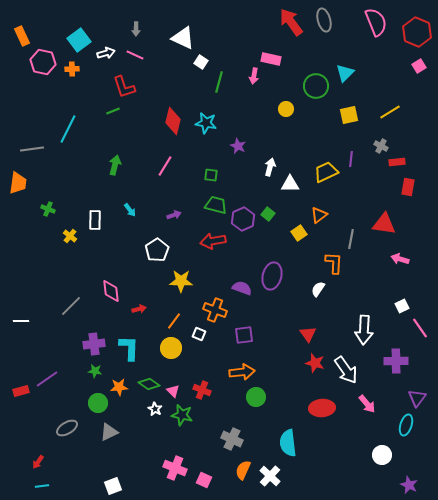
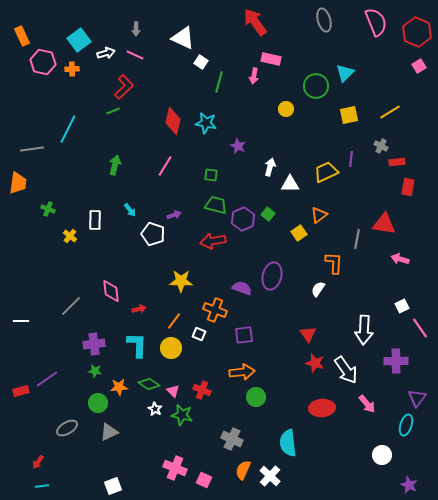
red arrow at (291, 22): moved 36 px left
red L-shape at (124, 87): rotated 115 degrees counterclockwise
gray line at (351, 239): moved 6 px right
white pentagon at (157, 250): moved 4 px left, 16 px up; rotated 20 degrees counterclockwise
cyan L-shape at (129, 348): moved 8 px right, 3 px up
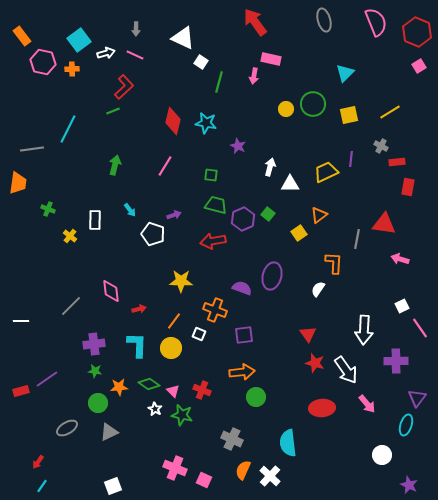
orange rectangle at (22, 36): rotated 12 degrees counterclockwise
green circle at (316, 86): moved 3 px left, 18 px down
cyan line at (42, 486): rotated 48 degrees counterclockwise
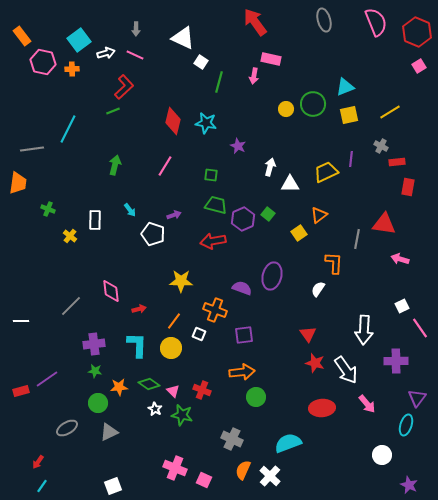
cyan triangle at (345, 73): moved 14 px down; rotated 24 degrees clockwise
cyan semicircle at (288, 443): rotated 76 degrees clockwise
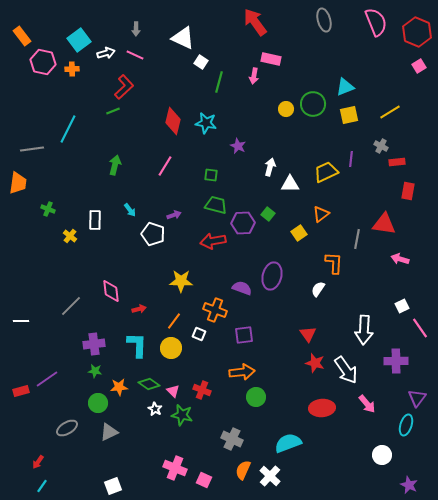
red rectangle at (408, 187): moved 4 px down
orange triangle at (319, 215): moved 2 px right, 1 px up
purple hexagon at (243, 219): moved 4 px down; rotated 20 degrees clockwise
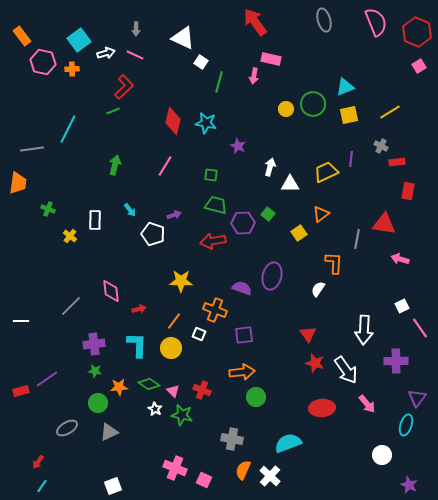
gray cross at (232, 439): rotated 15 degrees counterclockwise
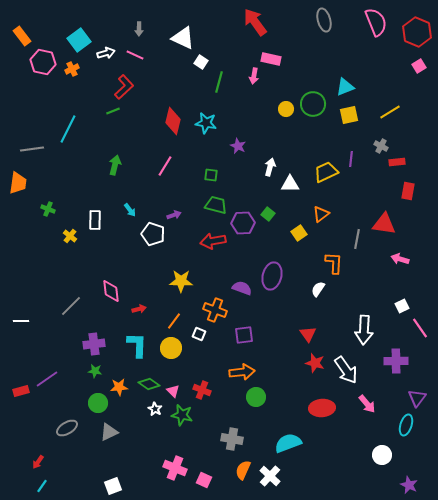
gray arrow at (136, 29): moved 3 px right
orange cross at (72, 69): rotated 24 degrees counterclockwise
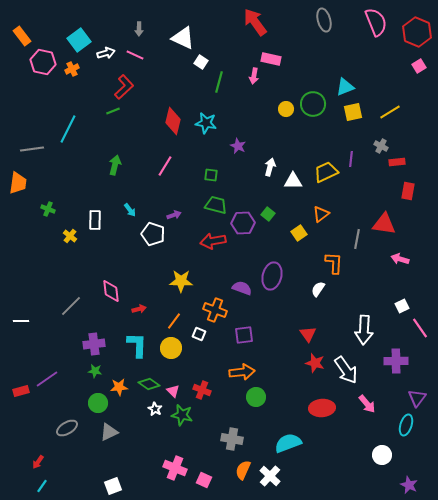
yellow square at (349, 115): moved 4 px right, 3 px up
white triangle at (290, 184): moved 3 px right, 3 px up
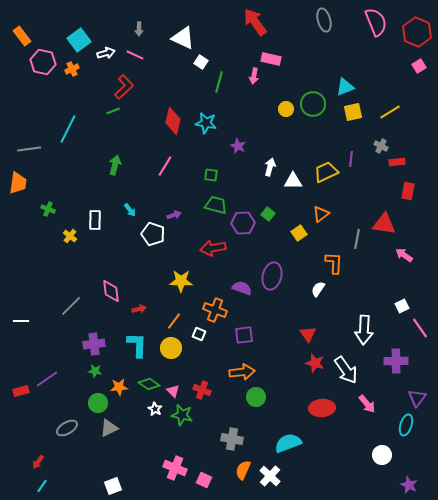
gray line at (32, 149): moved 3 px left
red arrow at (213, 241): moved 7 px down
pink arrow at (400, 259): moved 4 px right, 4 px up; rotated 18 degrees clockwise
gray triangle at (109, 432): moved 4 px up
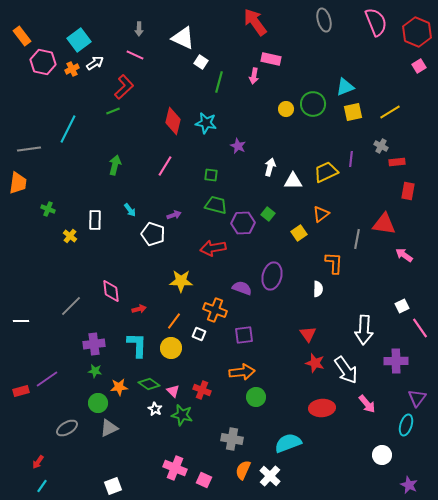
white arrow at (106, 53): moved 11 px left, 10 px down; rotated 18 degrees counterclockwise
white semicircle at (318, 289): rotated 147 degrees clockwise
